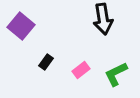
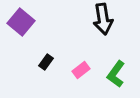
purple square: moved 4 px up
green L-shape: rotated 28 degrees counterclockwise
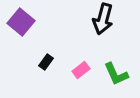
black arrow: rotated 24 degrees clockwise
green L-shape: rotated 60 degrees counterclockwise
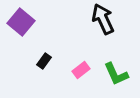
black arrow: rotated 140 degrees clockwise
black rectangle: moved 2 px left, 1 px up
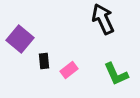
purple square: moved 1 px left, 17 px down
black rectangle: rotated 42 degrees counterclockwise
pink rectangle: moved 12 px left
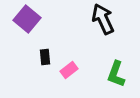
purple square: moved 7 px right, 20 px up
black rectangle: moved 1 px right, 4 px up
green L-shape: rotated 44 degrees clockwise
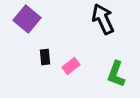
pink rectangle: moved 2 px right, 4 px up
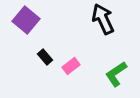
purple square: moved 1 px left, 1 px down
black rectangle: rotated 35 degrees counterclockwise
green L-shape: rotated 36 degrees clockwise
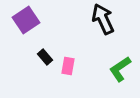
purple square: rotated 16 degrees clockwise
pink rectangle: moved 3 px left; rotated 42 degrees counterclockwise
green L-shape: moved 4 px right, 5 px up
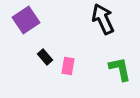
green L-shape: rotated 112 degrees clockwise
